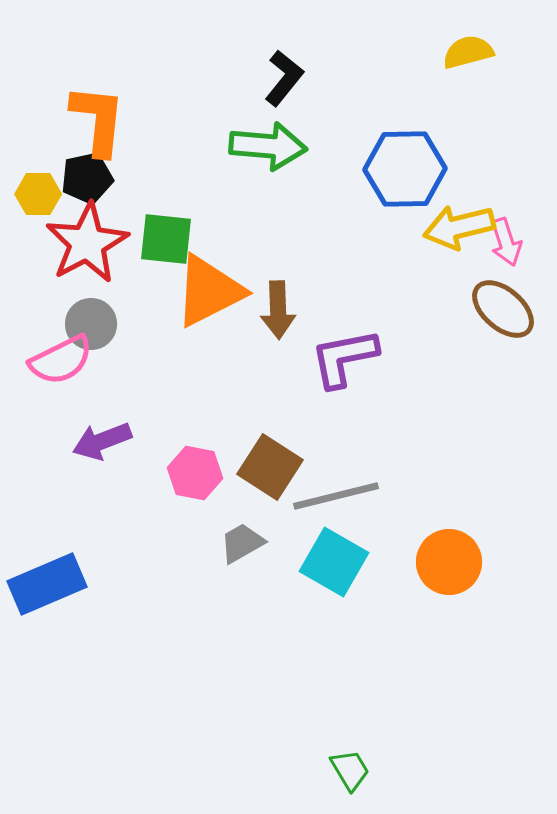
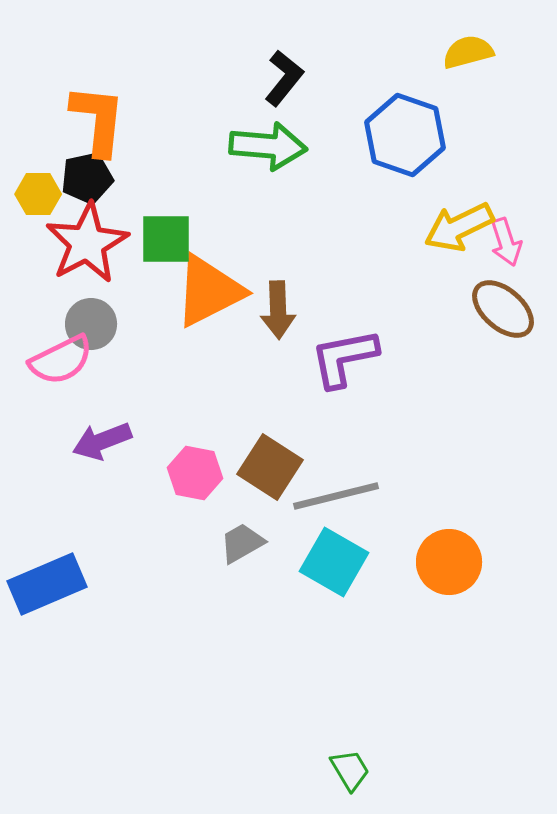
blue hexagon: moved 34 px up; rotated 20 degrees clockwise
yellow arrow: rotated 12 degrees counterclockwise
green square: rotated 6 degrees counterclockwise
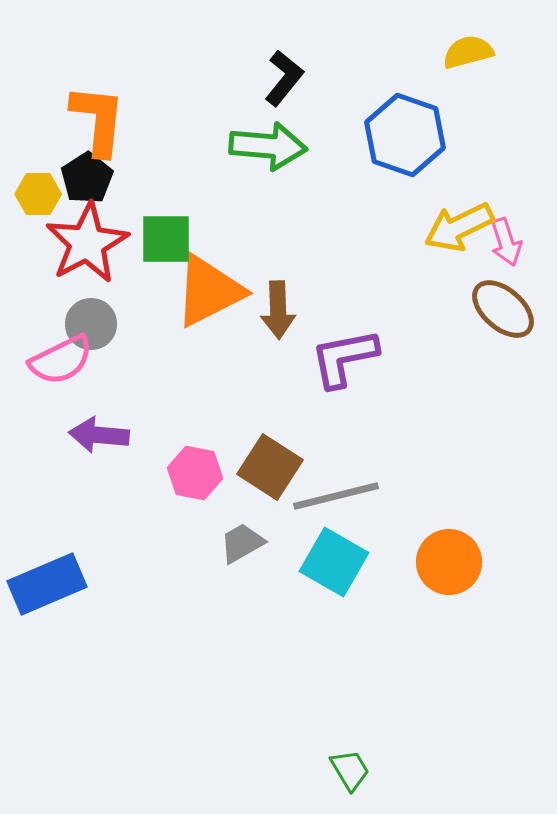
black pentagon: rotated 21 degrees counterclockwise
purple arrow: moved 3 px left, 6 px up; rotated 26 degrees clockwise
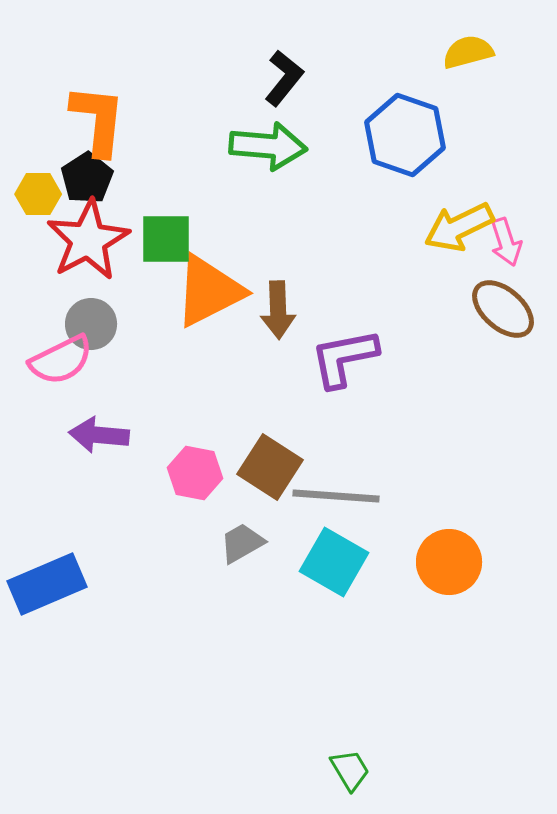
red star: moved 1 px right, 3 px up
gray line: rotated 18 degrees clockwise
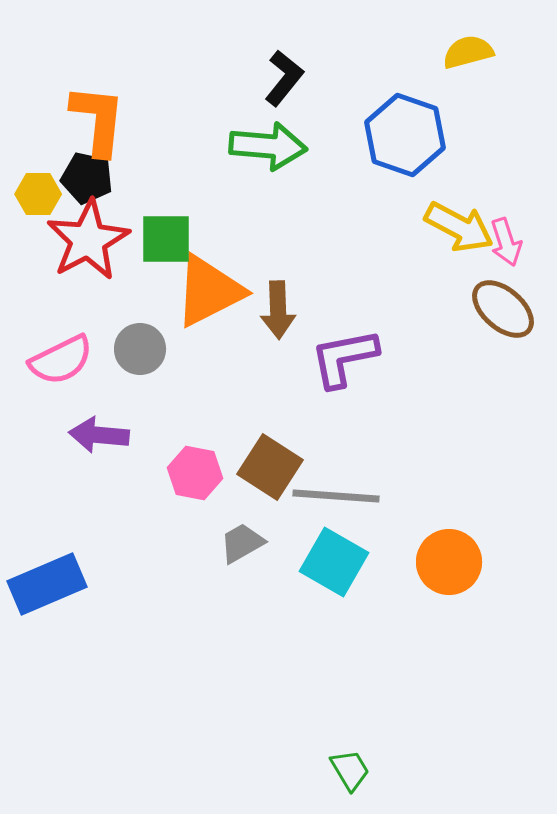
black pentagon: rotated 27 degrees counterclockwise
yellow arrow: rotated 126 degrees counterclockwise
gray circle: moved 49 px right, 25 px down
